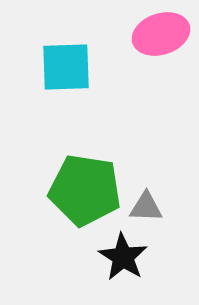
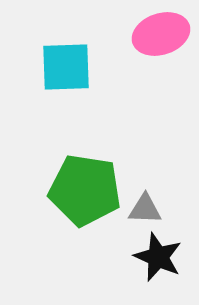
gray triangle: moved 1 px left, 2 px down
black star: moved 35 px right; rotated 9 degrees counterclockwise
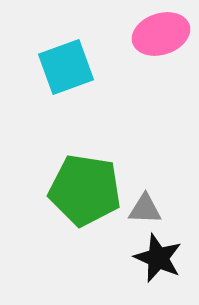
cyan square: rotated 18 degrees counterclockwise
black star: moved 1 px down
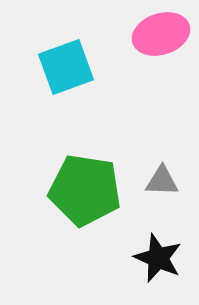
gray triangle: moved 17 px right, 28 px up
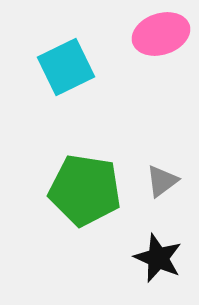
cyan square: rotated 6 degrees counterclockwise
gray triangle: rotated 39 degrees counterclockwise
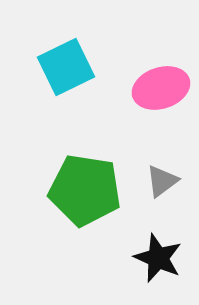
pink ellipse: moved 54 px down
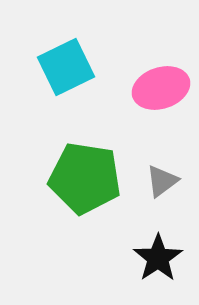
green pentagon: moved 12 px up
black star: rotated 15 degrees clockwise
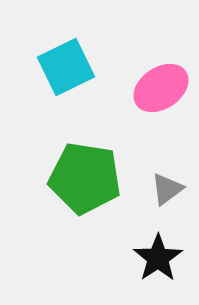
pink ellipse: rotated 16 degrees counterclockwise
gray triangle: moved 5 px right, 8 px down
